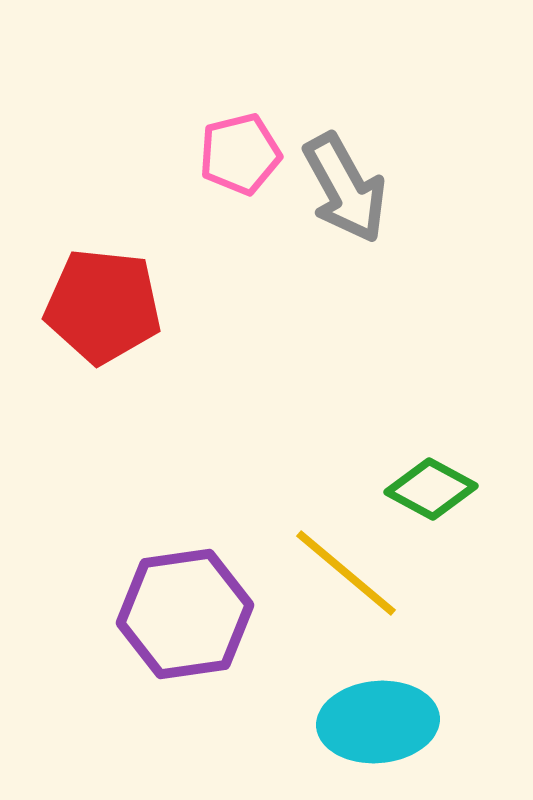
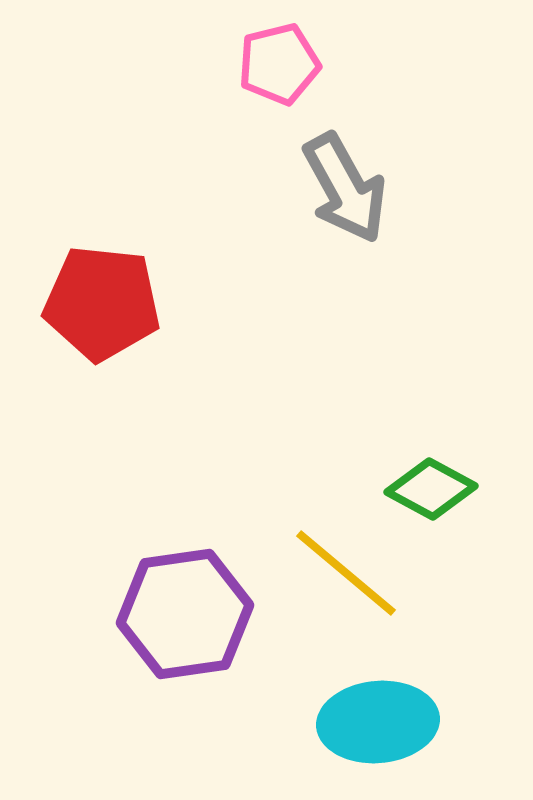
pink pentagon: moved 39 px right, 90 px up
red pentagon: moved 1 px left, 3 px up
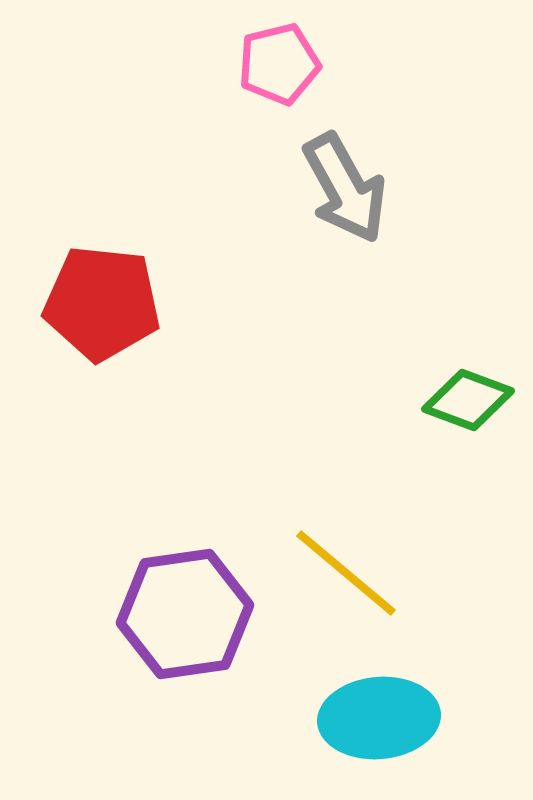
green diamond: moved 37 px right, 89 px up; rotated 8 degrees counterclockwise
cyan ellipse: moved 1 px right, 4 px up
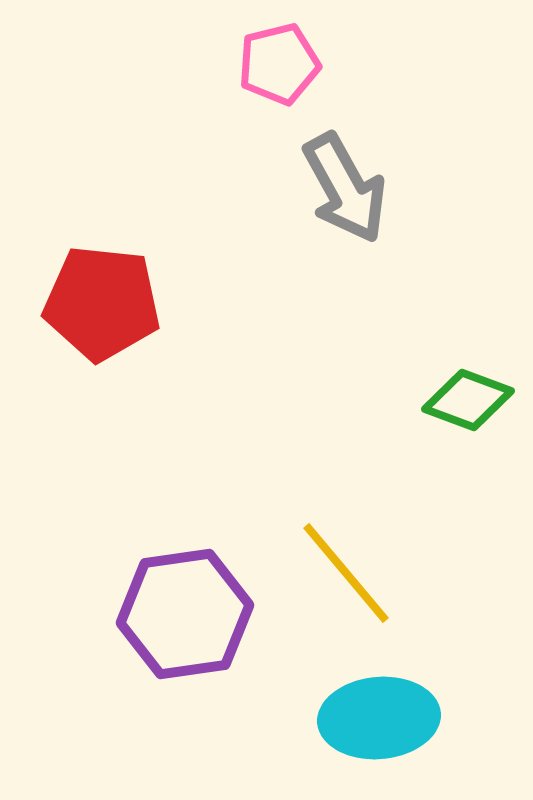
yellow line: rotated 10 degrees clockwise
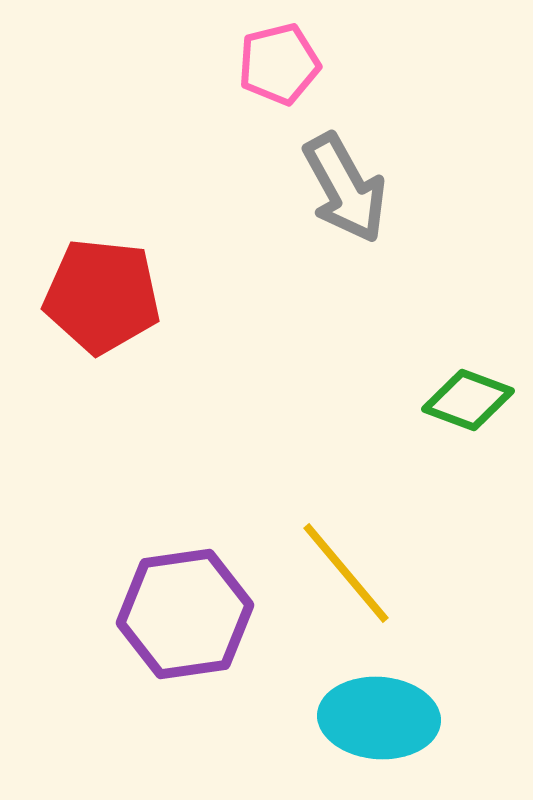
red pentagon: moved 7 px up
cyan ellipse: rotated 9 degrees clockwise
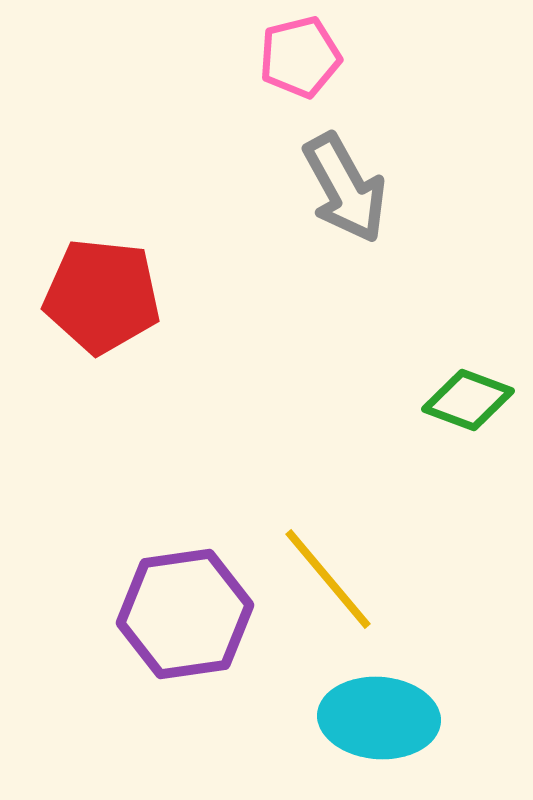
pink pentagon: moved 21 px right, 7 px up
yellow line: moved 18 px left, 6 px down
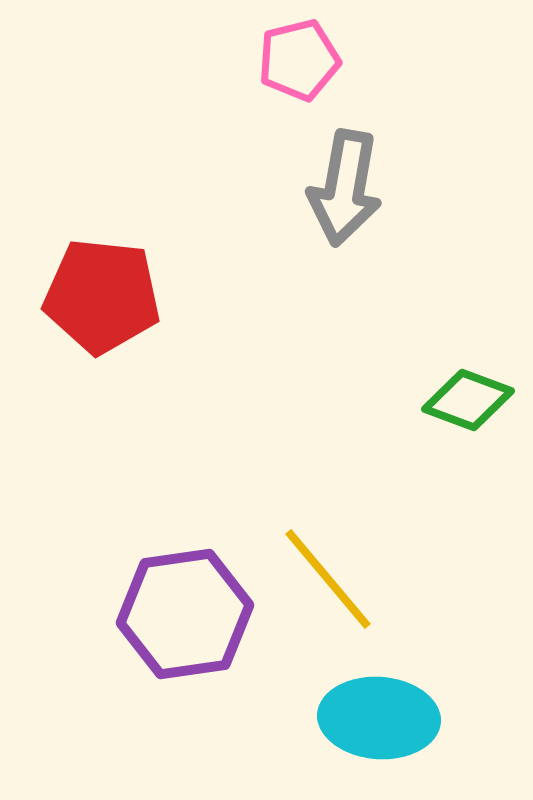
pink pentagon: moved 1 px left, 3 px down
gray arrow: rotated 39 degrees clockwise
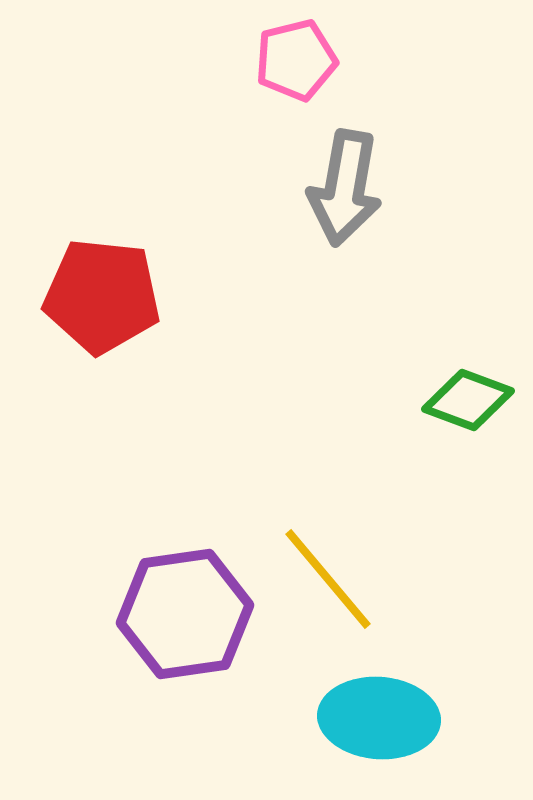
pink pentagon: moved 3 px left
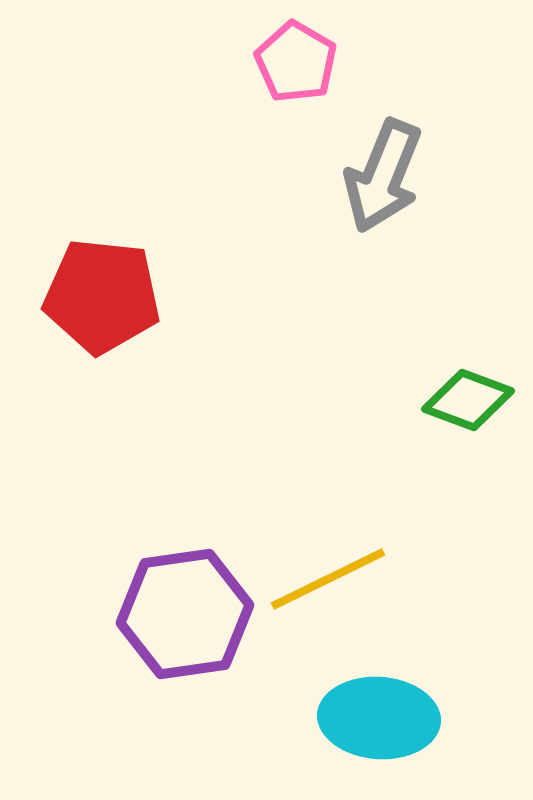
pink pentagon: moved 2 px down; rotated 28 degrees counterclockwise
gray arrow: moved 38 px right, 12 px up; rotated 12 degrees clockwise
yellow line: rotated 76 degrees counterclockwise
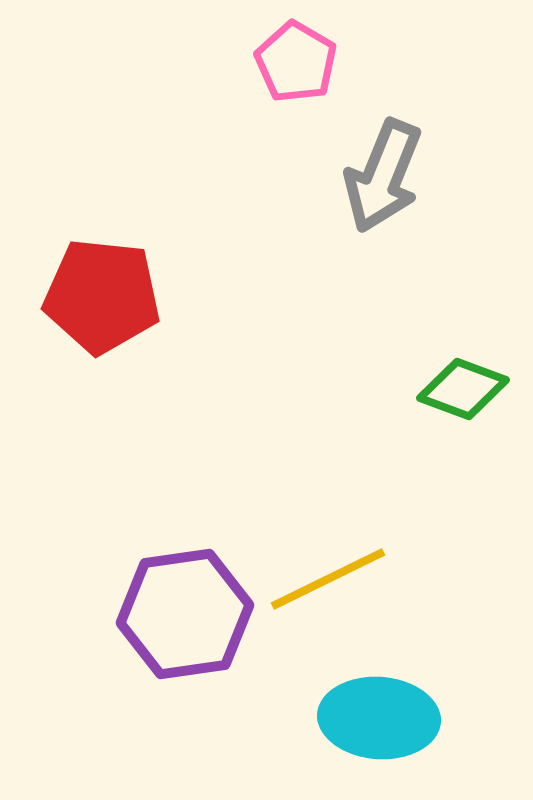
green diamond: moved 5 px left, 11 px up
